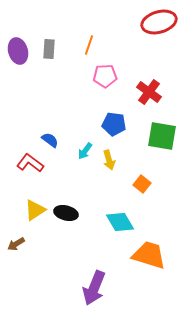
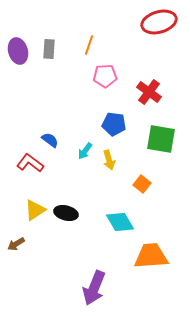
green square: moved 1 px left, 3 px down
orange trapezoid: moved 2 px right, 1 px down; rotated 21 degrees counterclockwise
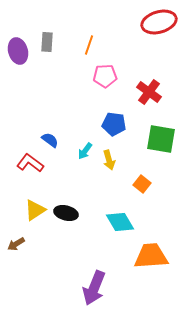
gray rectangle: moved 2 px left, 7 px up
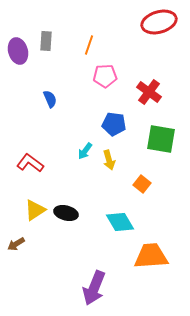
gray rectangle: moved 1 px left, 1 px up
blue semicircle: moved 41 px up; rotated 30 degrees clockwise
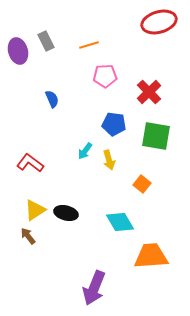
gray rectangle: rotated 30 degrees counterclockwise
orange line: rotated 54 degrees clockwise
red cross: rotated 10 degrees clockwise
blue semicircle: moved 2 px right
green square: moved 5 px left, 3 px up
brown arrow: moved 12 px right, 8 px up; rotated 84 degrees clockwise
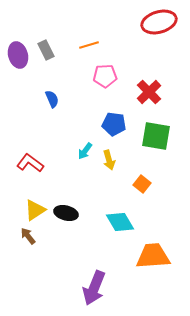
gray rectangle: moved 9 px down
purple ellipse: moved 4 px down
orange trapezoid: moved 2 px right
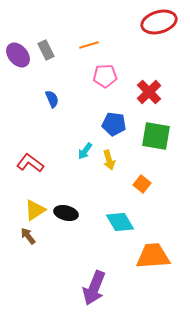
purple ellipse: rotated 25 degrees counterclockwise
